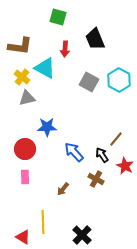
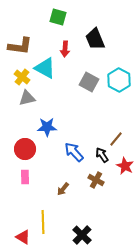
brown cross: moved 1 px down
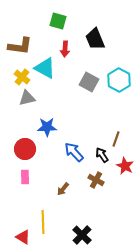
green square: moved 4 px down
brown line: rotated 21 degrees counterclockwise
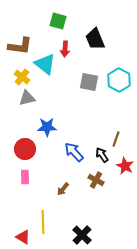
cyan triangle: moved 4 px up; rotated 10 degrees clockwise
gray square: rotated 18 degrees counterclockwise
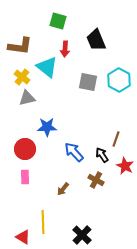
black trapezoid: moved 1 px right, 1 px down
cyan triangle: moved 2 px right, 3 px down
gray square: moved 1 px left
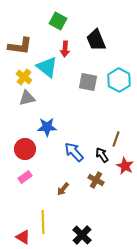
green square: rotated 12 degrees clockwise
yellow cross: moved 2 px right
pink rectangle: rotated 56 degrees clockwise
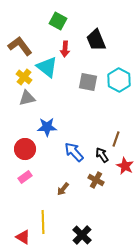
brown L-shape: rotated 135 degrees counterclockwise
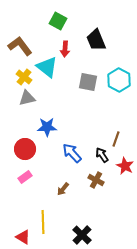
blue arrow: moved 2 px left, 1 px down
